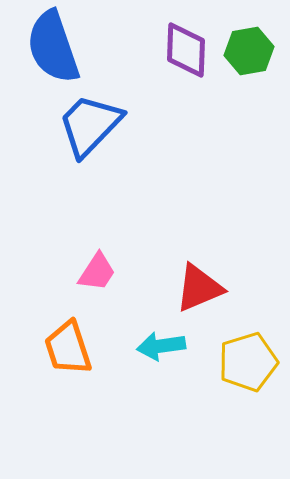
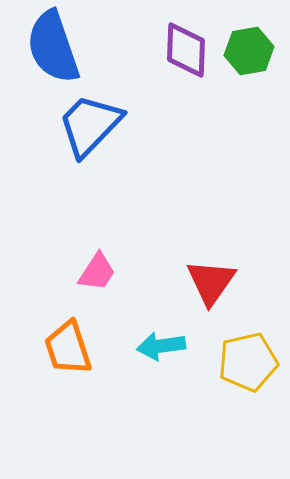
red triangle: moved 12 px right, 6 px up; rotated 32 degrees counterclockwise
yellow pentagon: rotated 4 degrees clockwise
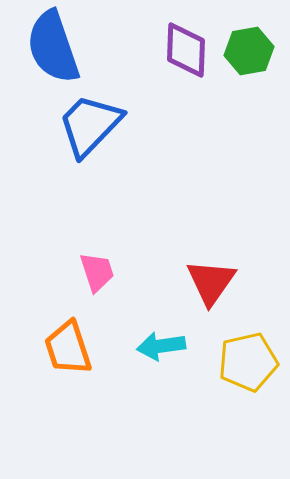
pink trapezoid: rotated 51 degrees counterclockwise
